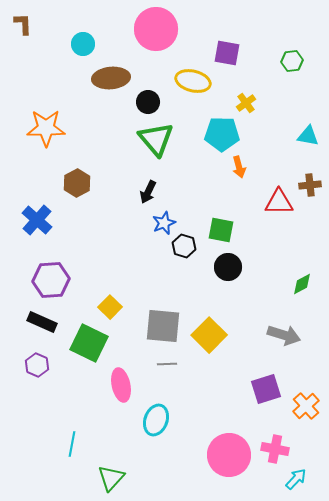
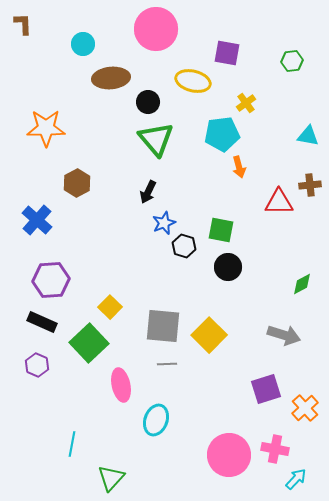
cyan pentagon at (222, 134): rotated 8 degrees counterclockwise
green square at (89, 343): rotated 21 degrees clockwise
orange cross at (306, 406): moved 1 px left, 2 px down
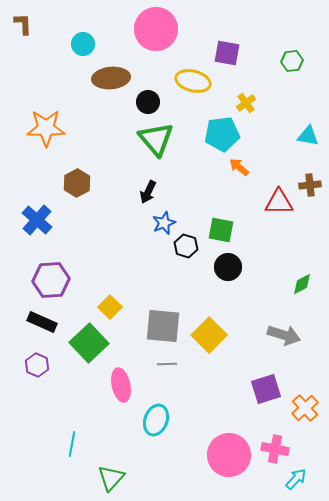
orange arrow at (239, 167): rotated 145 degrees clockwise
black hexagon at (184, 246): moved 2 px right
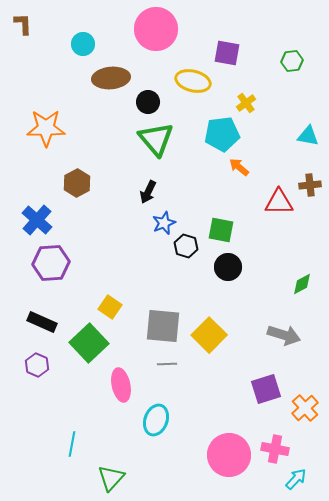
purple hexagon at (51, 280): moved 17 px up
yellow square at (110, 307): rotated 10 degrees counterclockwise
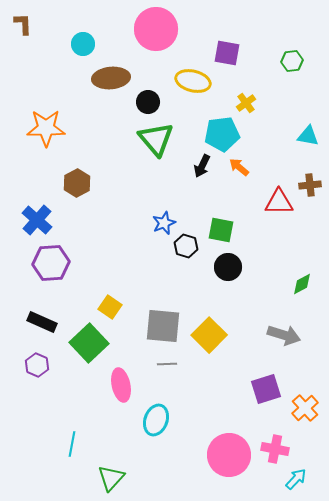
black arrow at (148, 192): moved 54 px right, 26 px up
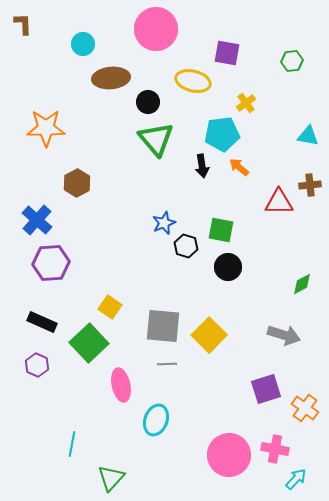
black arrow at (202, 166): rotated 35 degrees counterclockwise
orange cross at (305, 408): rotated 12 degrees counterclockwise
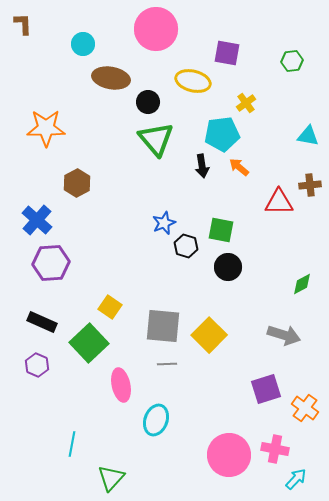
brown ellipse at (111, 78): rotated 15 degrees clockwise
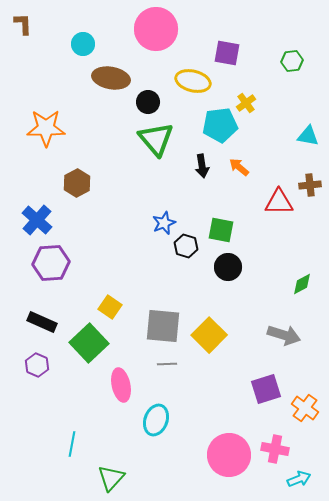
cyan pentagon at (222, 134): moved 2 px left, 9 px up
cyan arrow at (296, 479): moved 3 px right; rotated 25 degrees clockwise
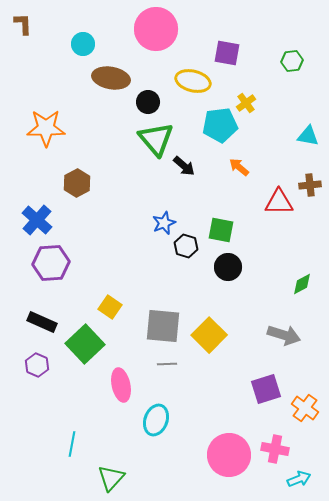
black arrow at (202, 166): moved 18 px left; rotated 40 degrees counterclockwise
green square at (89, 343): moved 4 px left, 1 px down
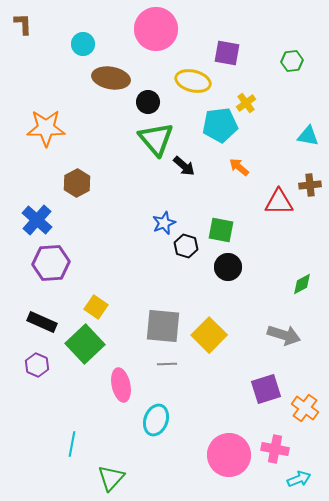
yellow square at (110, 307): moved 14 px left
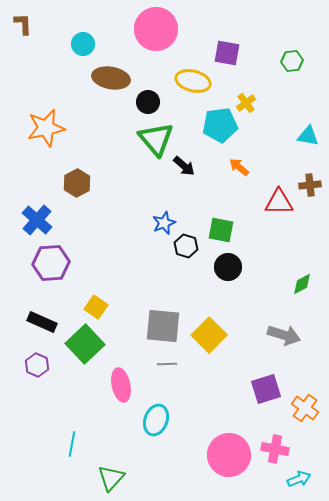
orange star at (46, 128): rotated 12 degrees counterclockwise
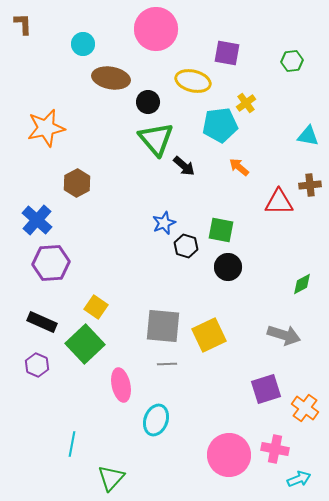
yellow square at (209, 335): rotated 20 degrees clockwise
